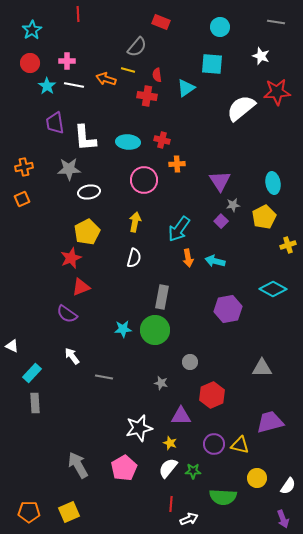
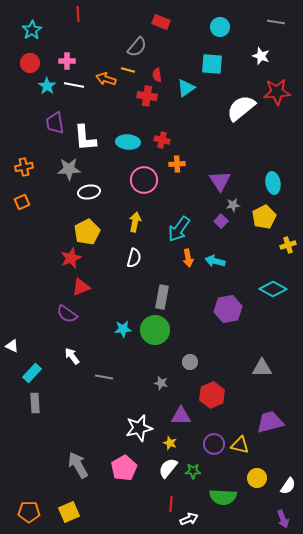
orange square at (22, 199): moved 3 px down
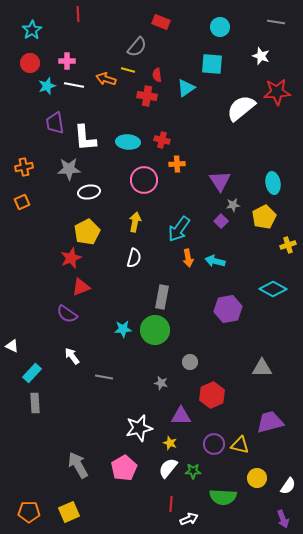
cyan star at (47, 86): rotated 18 degrees clockwise
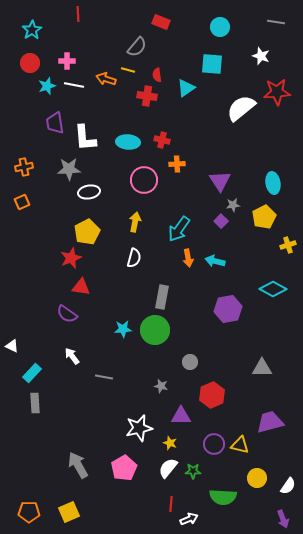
red triangle at (81, 287): rotated 30 degrees clockwise
gray star at (161, 383): moved 3 px down
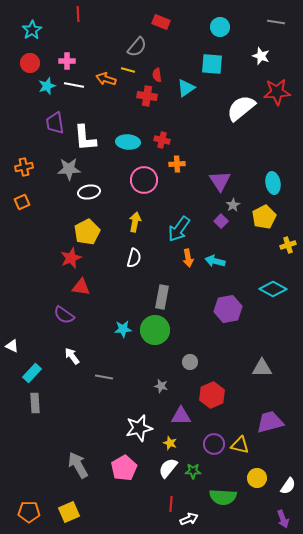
gray star at (233, 205): rotated 24 degrees counterclockwise
purple semicircle at (67, 314): moved 3 px left, 1 px down
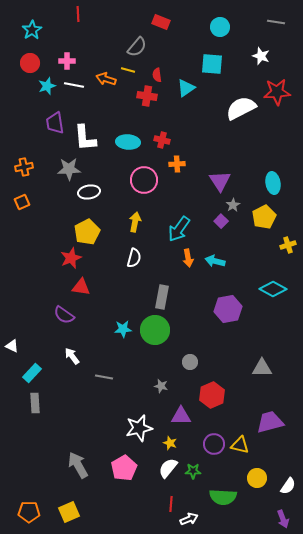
white semicircle at (241, 108): rotated 12 degrees clockwise
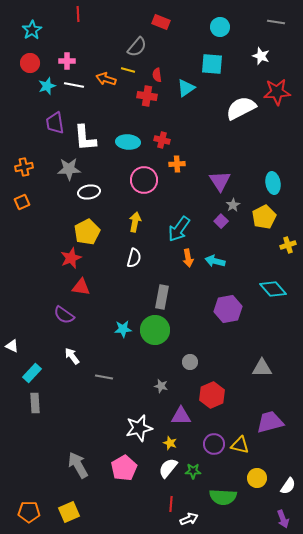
cyan diamond at (273, 289): rotated 20 degrees clockwise
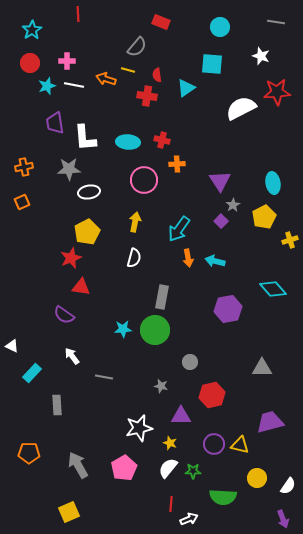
yellow cross at (288, 245): moved 2 px right, 5 px up
red hexagon at (212, 395): rotated 10 degrees clockwise
gray rectangle at (35, 403): moved 22 px right, 2 px down
orange pentagon at (29, 512): moved 59 px up
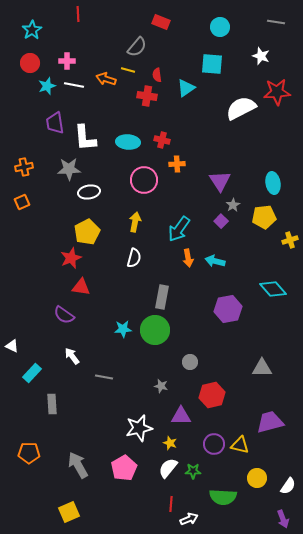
yellow pentagon at (264, 217): rotated 20 degrees clockwise
gray rectangle at (57, 405): moved 5 px left, 1 px up
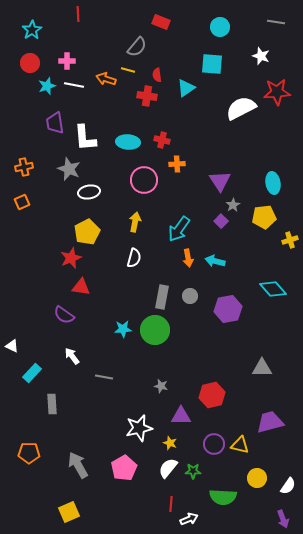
gray star at (69, 169): rotated 25 degrees clockwise
gray circle at (190, 362): moved 66 px up
